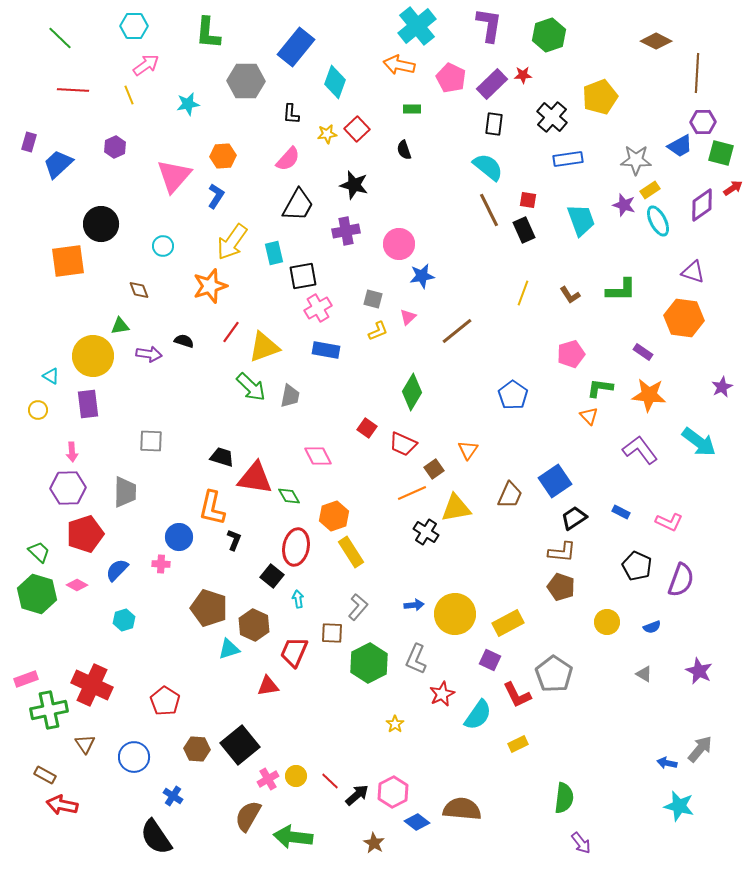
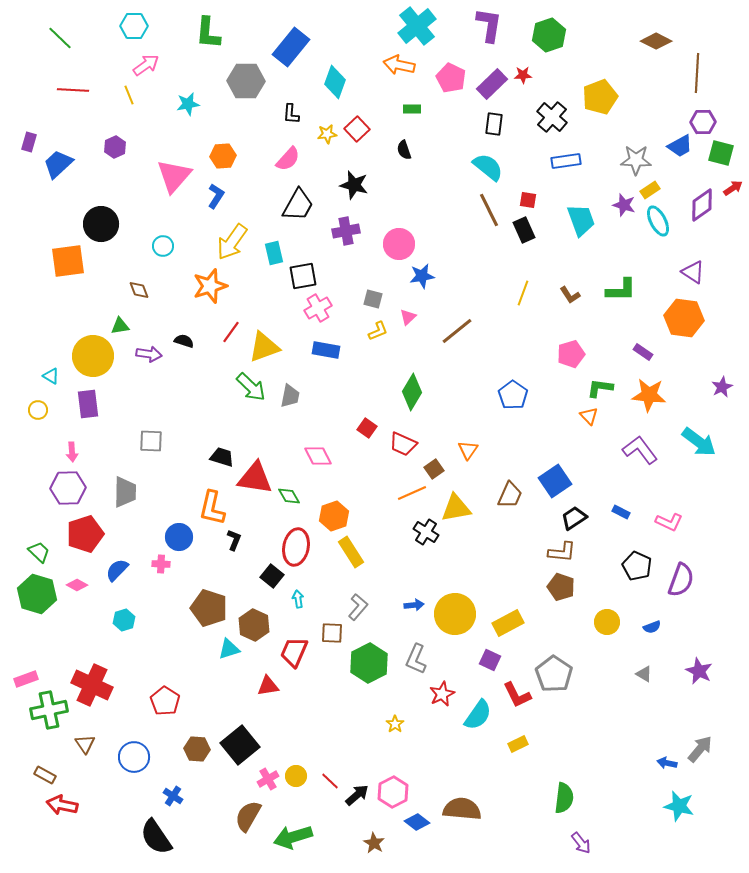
blue rectangle at (296, 47): moved 5 px left
blue rectangle at (568, 159): moved 2 px left, 2 px down
purple triangle at (693, 272): rotated 15 degrees clockwise
green arrow at (293, 837): rotated 24 degrees counterclockwise
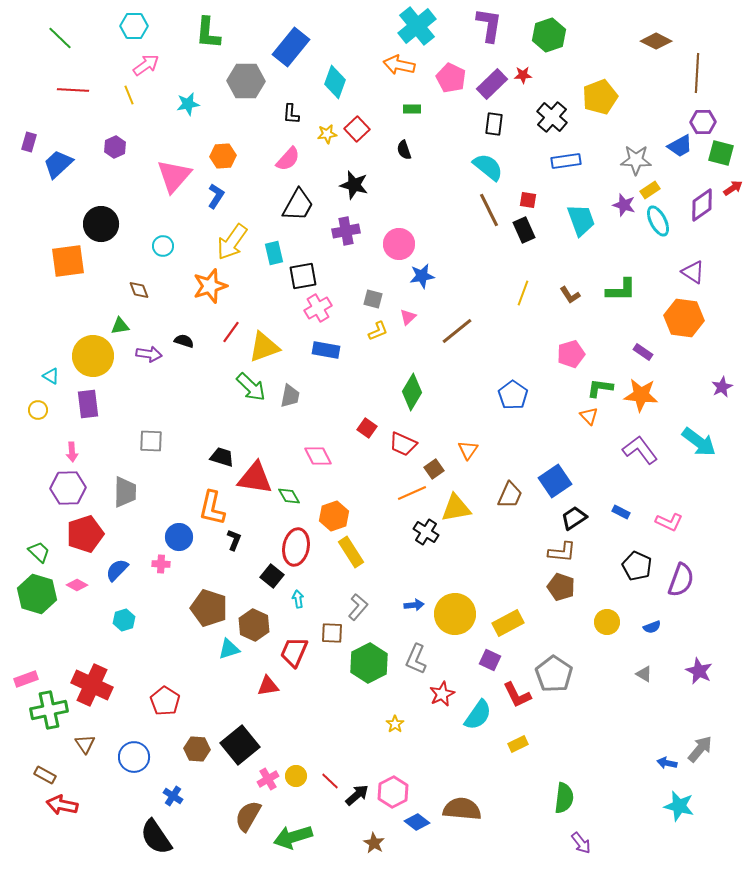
orange star at (649, 395): moved 8 px left
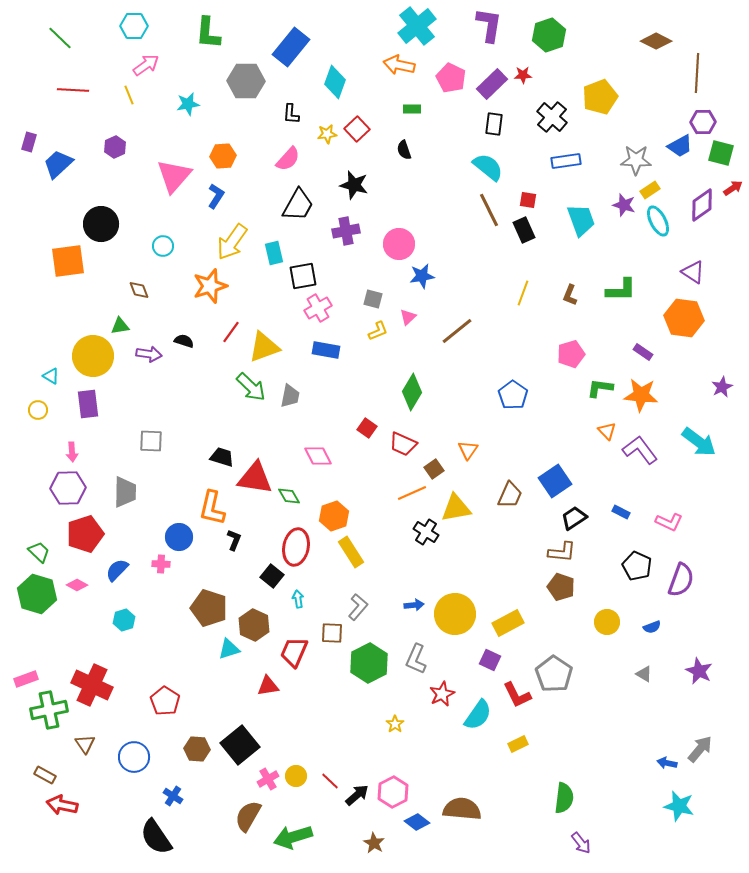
brown L-shape at (570, 295): rotated 55 degrees clockwise
orange triangle at (589, 416): moved 18 px right, 15 px down
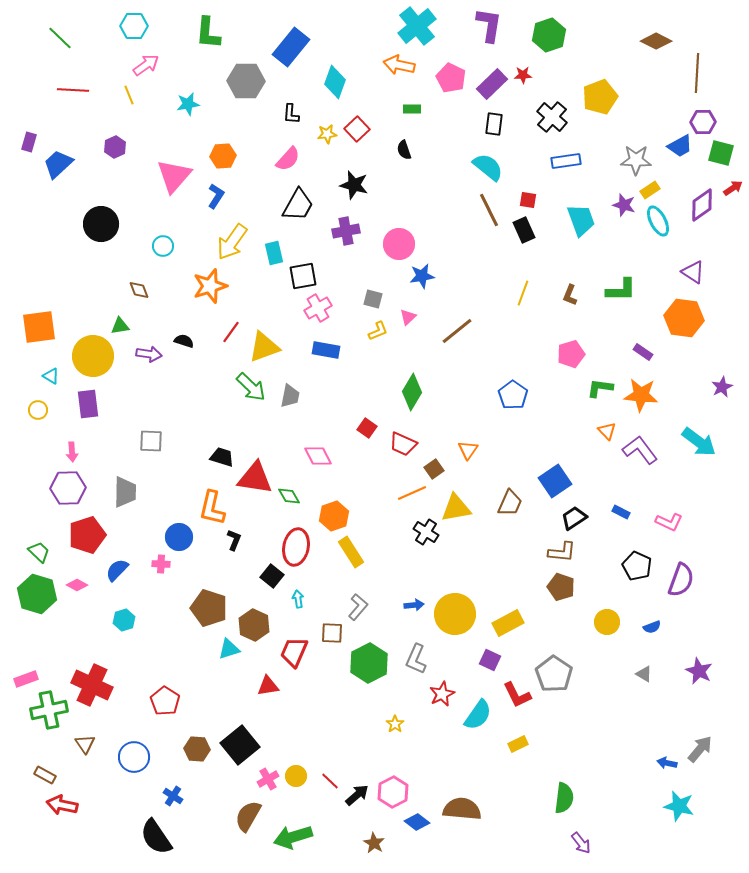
orange square at (68, 261): moved 29 px left, 66 px down
brown trapezoid at (510, 495): moved 8 px down
red pentagon at (85, 534): moved 2 px right, 1 px down
